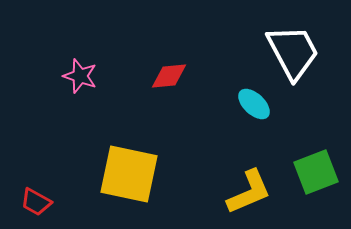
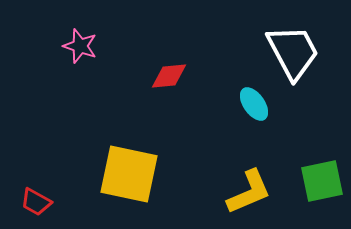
pink star: moved 30 px up
cyan ellipse: rotated 12 degrees clockwise
green square: moved 6 px right, 9 px down; rotated 9 degrees clockwise
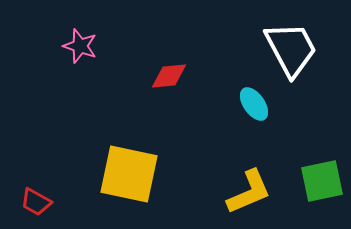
white trapezoid: moved 2 px left, 3 px up
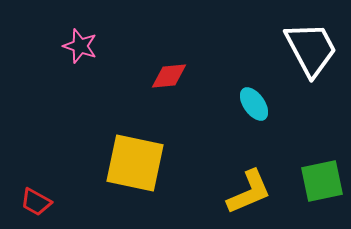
white trapezoid: moved 20 px right
yellow square: moved 6 px right, 11 px up
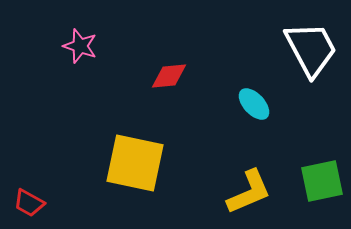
cyan ellipse: rotated 8 degrees counterclockwise
red trapezoid: moved 7 px left, 1 px down
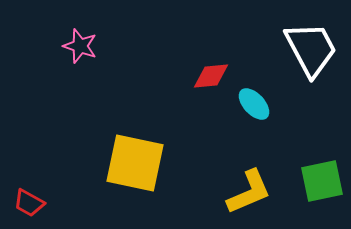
red diamond: moved 42 px right
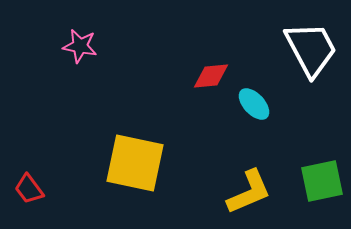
pink star: rotated 8 degrees counterclockwise
red trapezoid: moved 14 px up; rotated 24 degrees clockwise
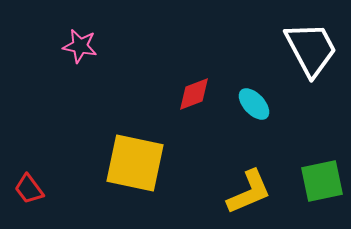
red diamond: moved 17 px left, 18 px down; rotated 15 degrees counterclockwise
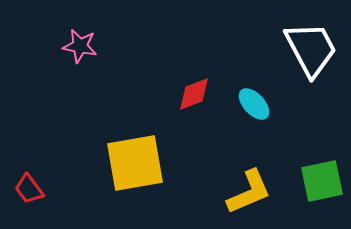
yellow square: rotated 22 degrees counterclockwise
